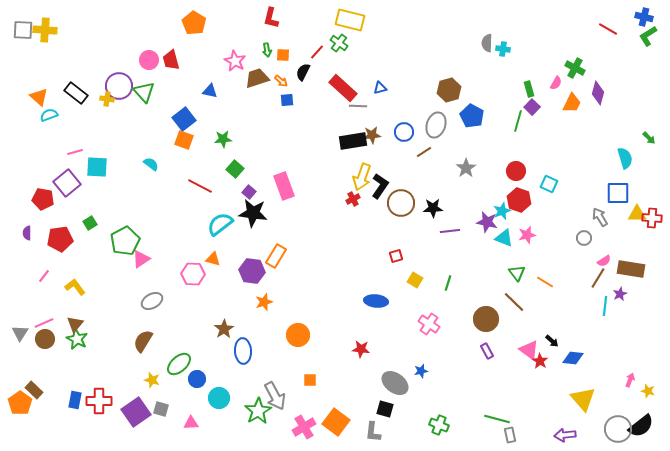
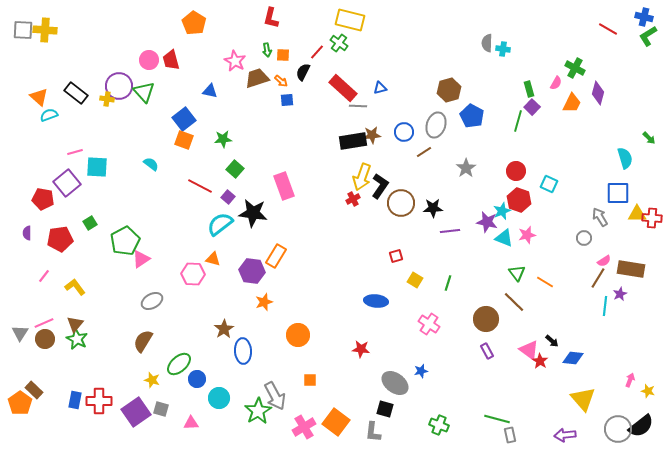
purple square at (249, 192): moved 21 px left, 5 px down
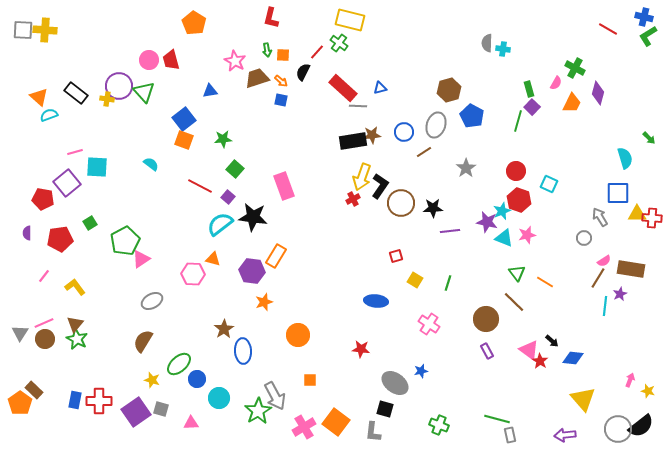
blue triangle at (210, 91): rotated 21 degrees counterclockwise
blue square at (287, 100): moved 6 px left; rotated 16 degrees clockwise
black star at (253, 213): moved 4 px down
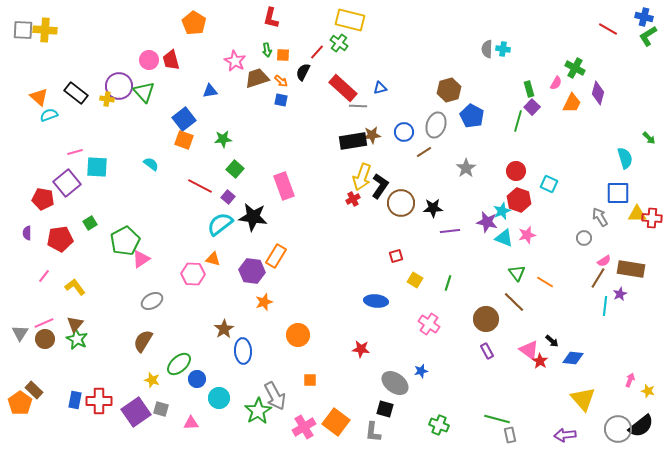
gray semicircle at (487, 43): moved 6 px down
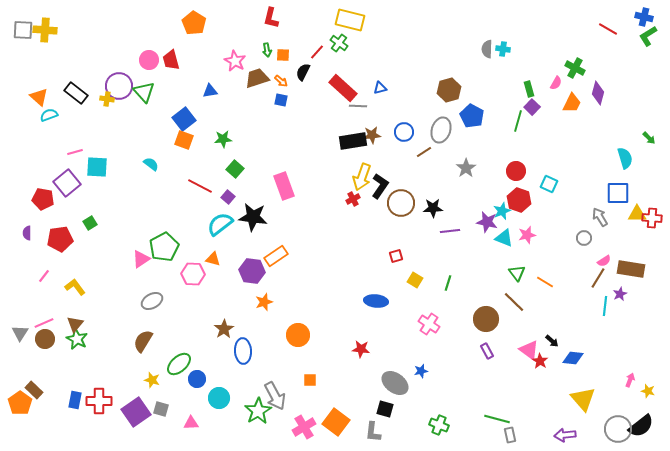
gray ellipse at (436, 125): moved 5 px right, 5 px down
green pentagon at (125, 241): moved 39 px right, 6 px down
orange rectangle at (276, 256): rotated 25 degrees clockwise
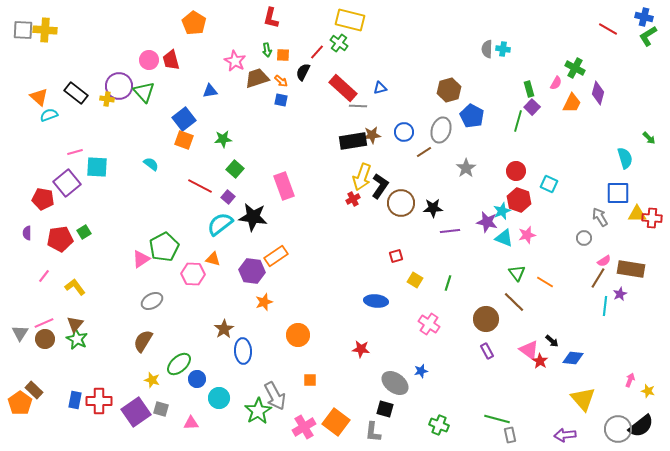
green square at (90, 223): moved 6 px left, 9 px down
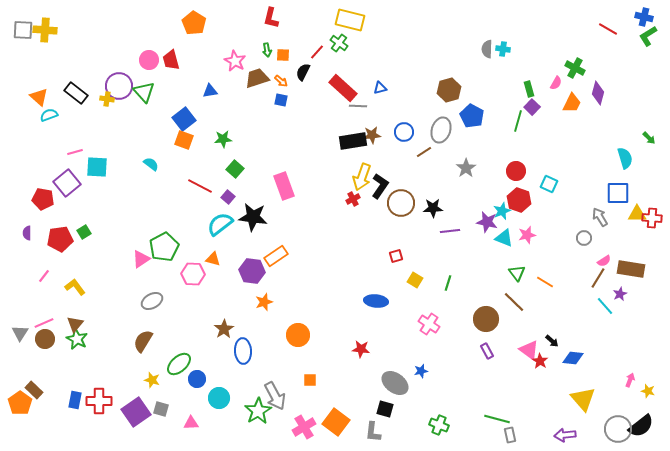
cyan line at (605, 306): rotated 48 degrees counterclockwise
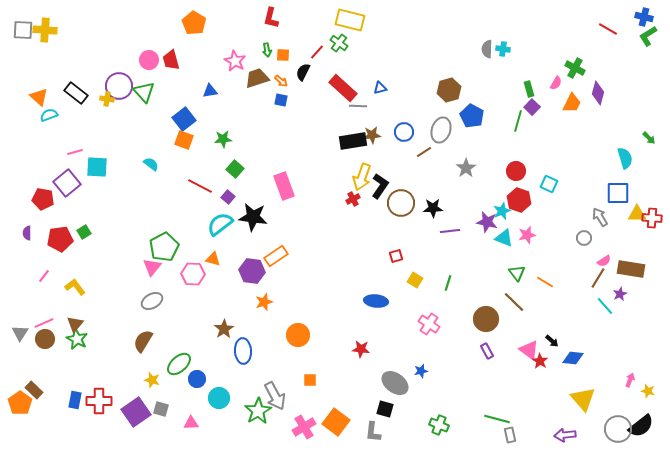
pink triangle at (141, 259): moved 11 px right, 8 px down; rotated 18 degrees counterclockwise
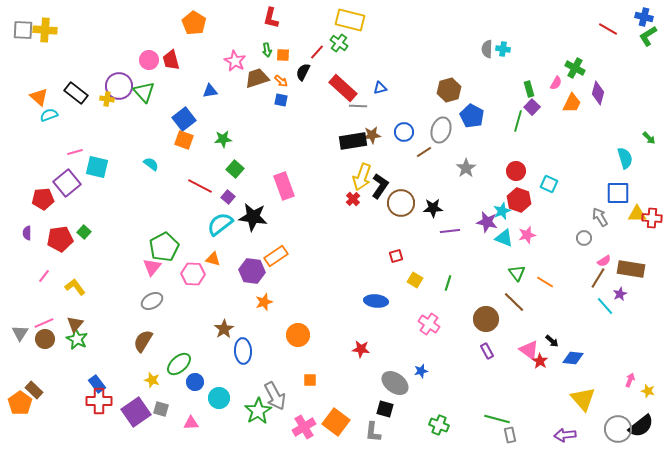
cyan square at (97, 167): rotated 10 degrees clockwise
red pentagon at (43, 199): rotated 15 degrees counterclockwise
red cross at (353, 199): rotated 16 degrees counterclockwise
green square at (84, 232): rotated 16 degrees counterclockwise
blue circle at (197, 379): moved 2 px left, 3 px down
blue rectangle at (75, 400): moved 22 px right, 16 px up; rotated 48 degrees counterclockwise
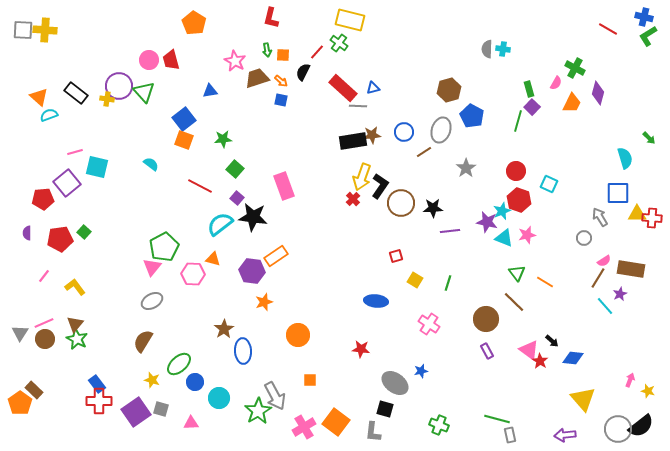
blue triangle at (380, 88): moved 7 px left
purple square at (228, 197): moved 9 px right, 1 px down
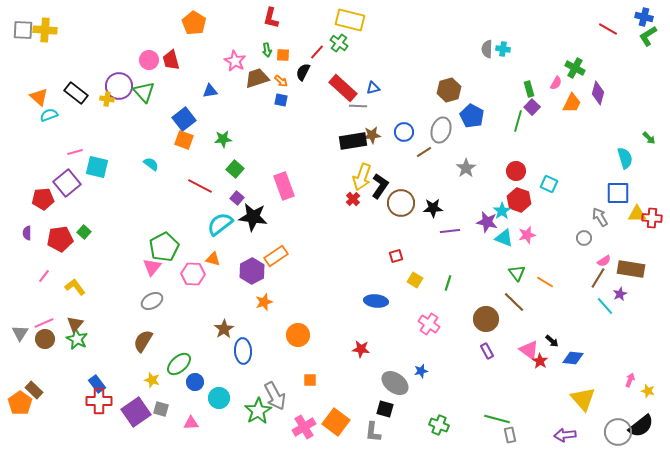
cyan star at (502, 211): rotated 12 degrees counterclockwise
purple hexagon at (252, 271): rotated 25 degrees clockwise
gray circle at (618, 429): moved 3 px down
